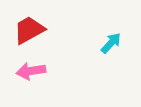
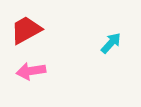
red trapezoid: moved 3 px left
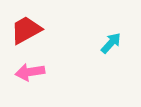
pink arrow: moved 1 px left, 1 px down
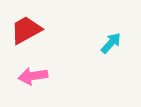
pink arrow: moved 3 px right, 4 px down
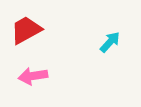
cyan arrow: moved 1 px left, 1 px up
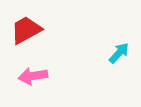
cyan arrow: moved 9 px right, 11 px down
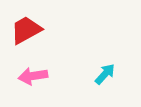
cyan arrow: moved 14 px left, 21 px down
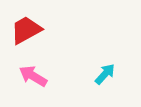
pink arrow: rotated 40 degrees clockwise
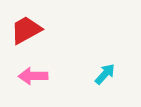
pink arrow: rotated 32 degrees counterclockwise
